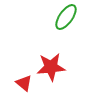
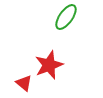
red star: moved 2 px left, 2 px up; rotated 16 degrees counterclockwise
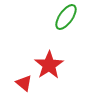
red star: rotated 12 degrees counterclockwise
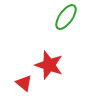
red star: rotated 20 degrees counterclockwise
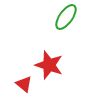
red triangle: moved 1 px down
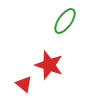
green ellipse: moved 1 px left, 4 px down
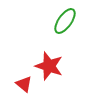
red star: moved 1 px down
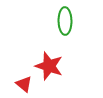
green ellipse: rotated 36 degrees counterclockwise
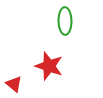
red triangle: moved 10 px left
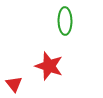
red triangle: rotated 12 degrees clockwise
